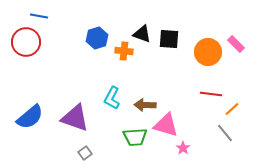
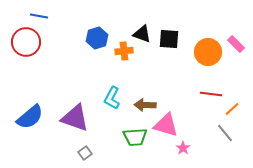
orange cross: rotated 12 degrees counterclockwise
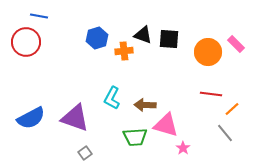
black triangle: moved 1 px right, 1 px down
blue semicircle: moved 1 px right, 1 px down; rotated 12 degrees clockwise
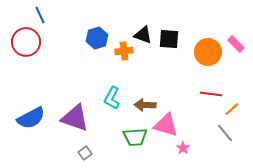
blue line: moved 1 px right, 1 px up; rotated 54 degrees clockwise
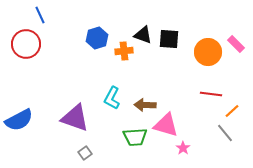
red circle: moved 2 px down
orange line: moved 2 px down
blue semicircle: moved 12 px left, 2 px down
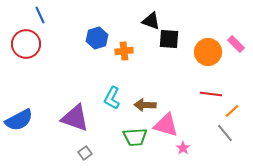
black triangle: moved 8 px right, 14 px up
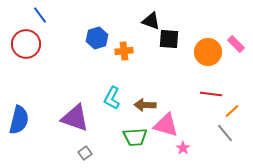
blue line: rotated 12 degrees counterclockwise
blue semicircle: rotated 48 degrees counterclockwise
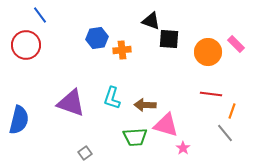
blue hexagon: rotated 10 degrees clockwise
red circle: moved 1 px down
orange cross: moved 2 px left, 1 px up
cyan L-shape: rotated 10 degrees counterclockwise
orange line: rotated 28 degrees counterclockwise
purple triangle: moved 4 px left, 15 px up
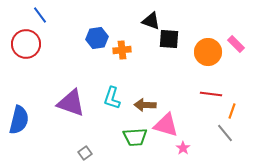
red circle: moved 1 px up
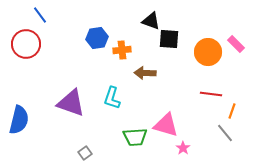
brown arrow: moved 32 px up
